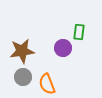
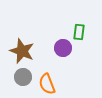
brown star: rotated 30 degrees clockwise
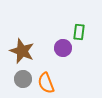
gray circle: moved 2 px down
orange semicircle: moved 1 px left, 1 px up
